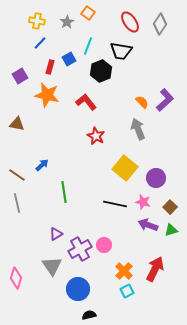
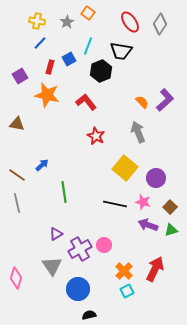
gray arrow: moved 3 px down
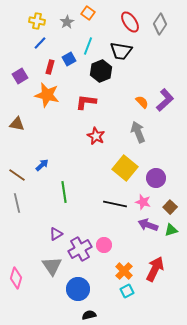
red L-shape: rotated 45 degrees counterclockwise
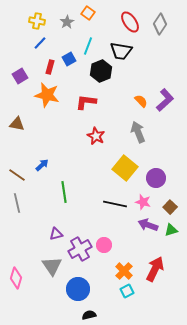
orange semicircle: moved 1 px left, 1 px up
purple triangle: rotated 16 degrees clockwise
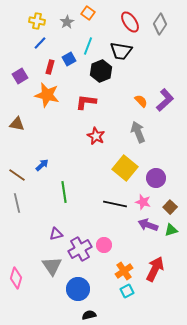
orange cross: rotated 12 degrees clockwise
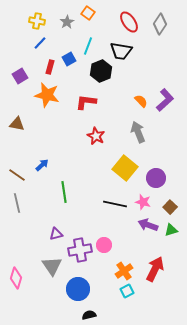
red ellipse: moved 1 px left
purple cross: moved 1 px down; rotated 20 degrees clockwise
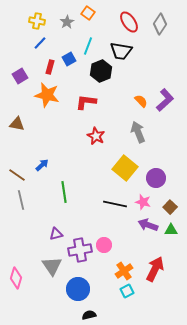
gray line: moved 4 px right, 3 px up
green triangle: rotated 16 degrees clockwise
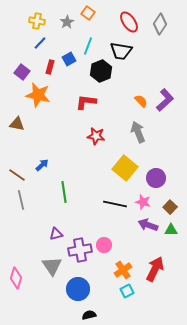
purple square: moved 2 px right, 4 px up; rotated 21 degrees counterclockwise
orange star: moved 9 px left
red star: rotated 18 degrees counterclockwise
orange cross: moved 1 px left, 1 px up
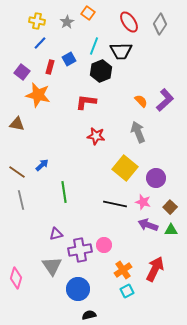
cyan line: moved 6 px right
black trapezoid: rotated 10 degrees counterclockwise
brown line: moved 3 px up
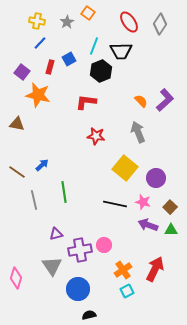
gray line: moved 13 px right
